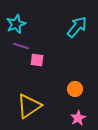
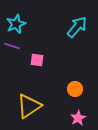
purple line: moved 9 px left
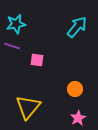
cyan star: rotated 12 degrees clockwise
yellow triangle: moved 1 px left, 1 px down; rotated 16 degrees counterclockwise
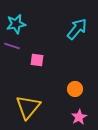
cyan arrow: moved 2 px down
pink star: moved 1 px right, 1 px up
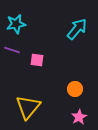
purple line: moved 4 px down
